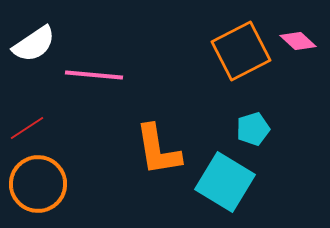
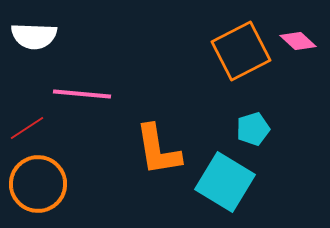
white semicircle: moved 8 px up; rotated 36 degrees clockwise
pink line: moved 12 px left, 19 px down
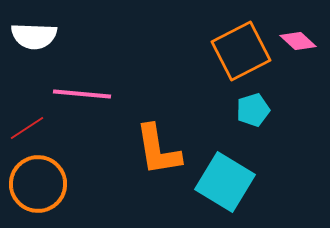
cyan pentagon: moved 19 px up
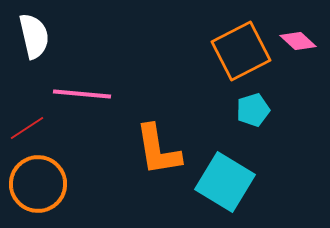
white semicircle: rotated 105 degrees counterclockwise
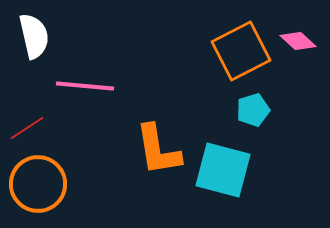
pink line: moved 3 px right, 8 px up
cyan square: moved 2 px left, 12 px up; rotated 16 degrees counterclockwise
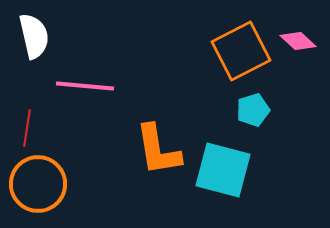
red line: rotated 48 degrees counterclockwise
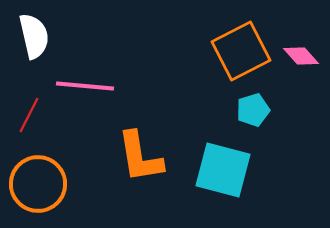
pink diamond: moved 3 px right, 15 px down; rotated 6 degrees clockwise
red line: moved 2 px right, 13 px up; rotated 18 degrees clockwise
orange L-shape: moved 18 px left, 7 px down
